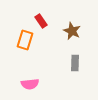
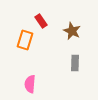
pink semicircle: rotated 102 degrees clockwise
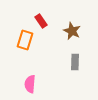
gray rectangle: moved 1 px up
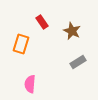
red rectangle: moved 1 px right, 1 px down
orange rectangle: moved 4 px left, 4 px down
gray rectangle: moved 3 px right; rotated 56 degrees clockwise
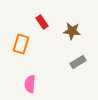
brown star: rotated 18 degrees counterclockwise
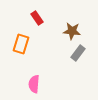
red rectangle: moved 5 px left, 4 px up
gray rectangle: moved 9 px up; rotated 21 degrees counterclockwise
pink semicircle: moved 4 px right
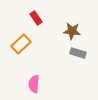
red rectangle: moved 1 px left
orange rectangle: rotated 30 degrees clockwise
gray rectangle: rotated 70 degrees clockwise
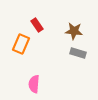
red rectangle: moved 1 px right, 7 px down
brown star: moved 2 px right
orange rectangle: rotated 24 degrees counterclockwise
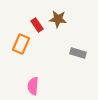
brown star: moved 16 px left, 12 px up
pink semicircle: moved 1 px left, 2 px down
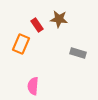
brown star: moved 1 px right
